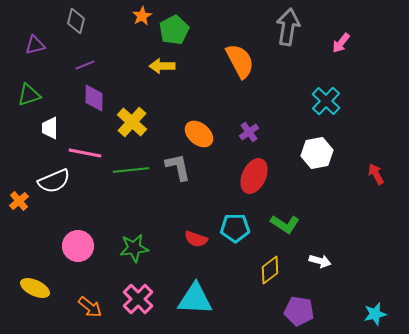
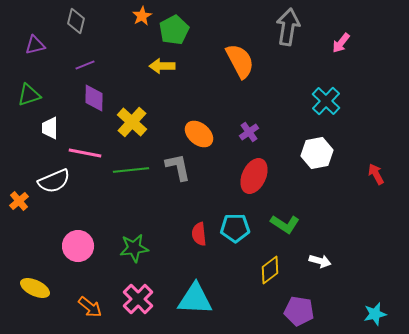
red semicircle: moved 3 px right, 5 px up; rotated 65 degrees clockwise
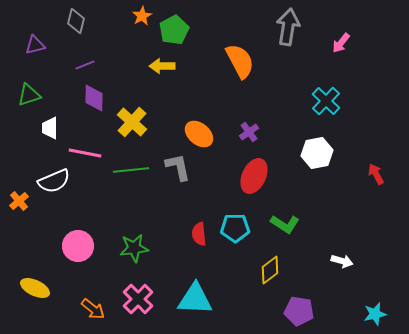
white arrow: moved 22 px right
orange arrow: moved 3 px right, 2 px down
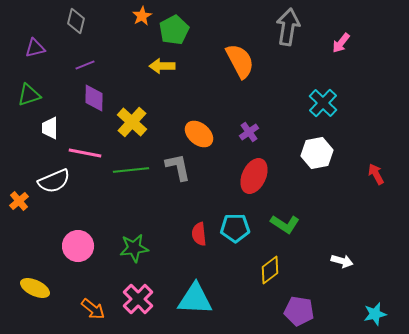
purple triangle: moved 3 px down
cyan cross: moved 3 px left, 2 px down
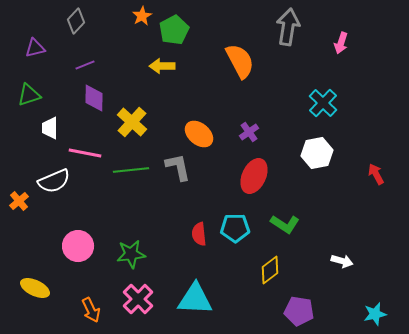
gray diamond: rotated 30 degrees clockwise
pink arrow: rotated 20 degrees counterclockwise
green star: moved 3 px left, 6 px down
orange arrow: moved 2 px left, 1 px down; rotated 25 degrees clockwise
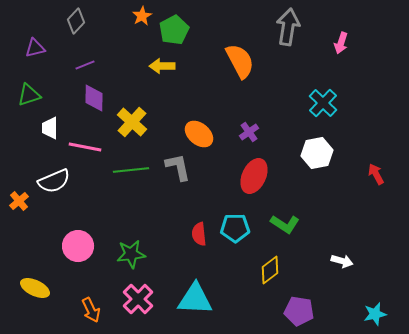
pink line: moved 6 px up
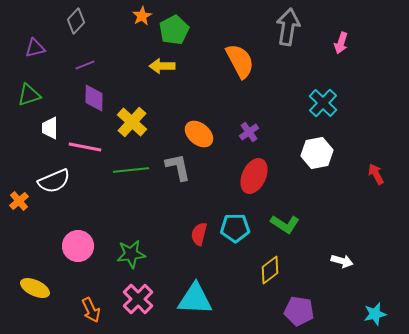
red semicircle: rotated 20 degrees clockwise
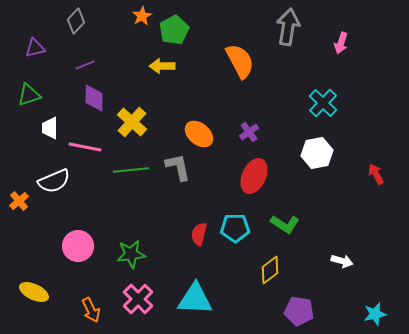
yellow ellipse: moved 1 px left, 4 px down
